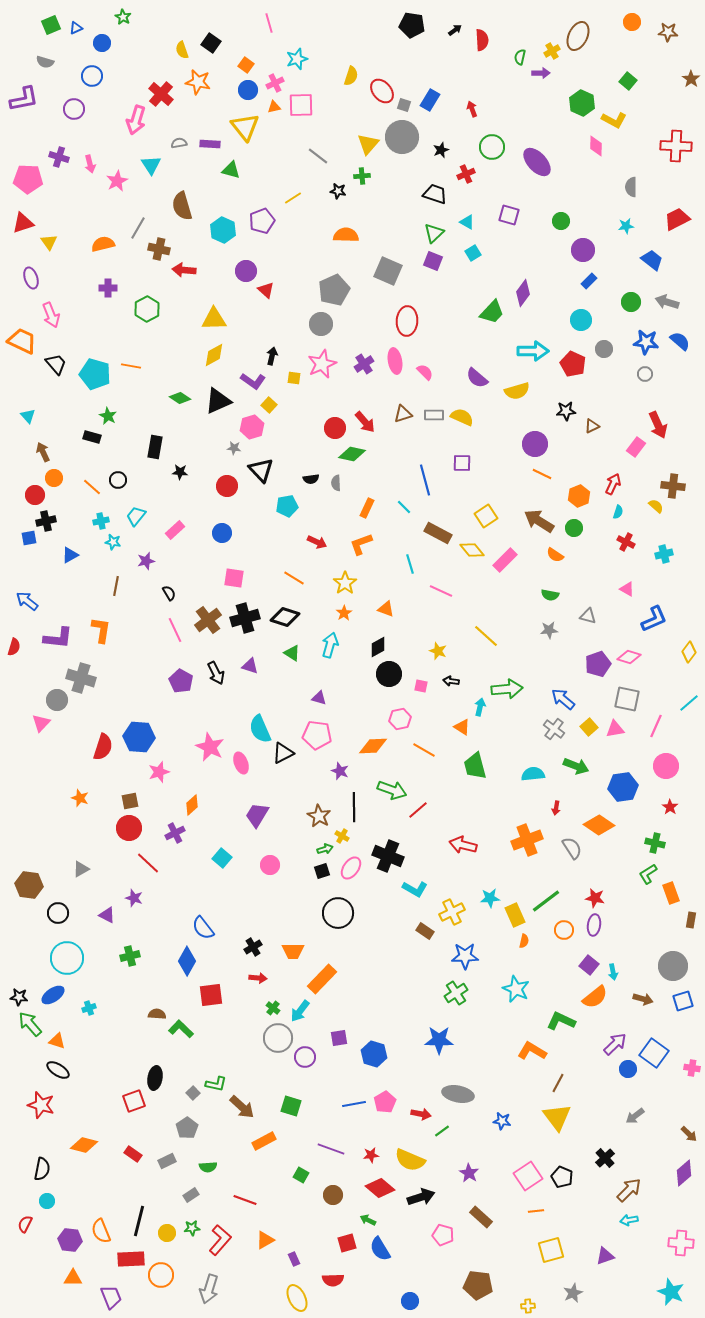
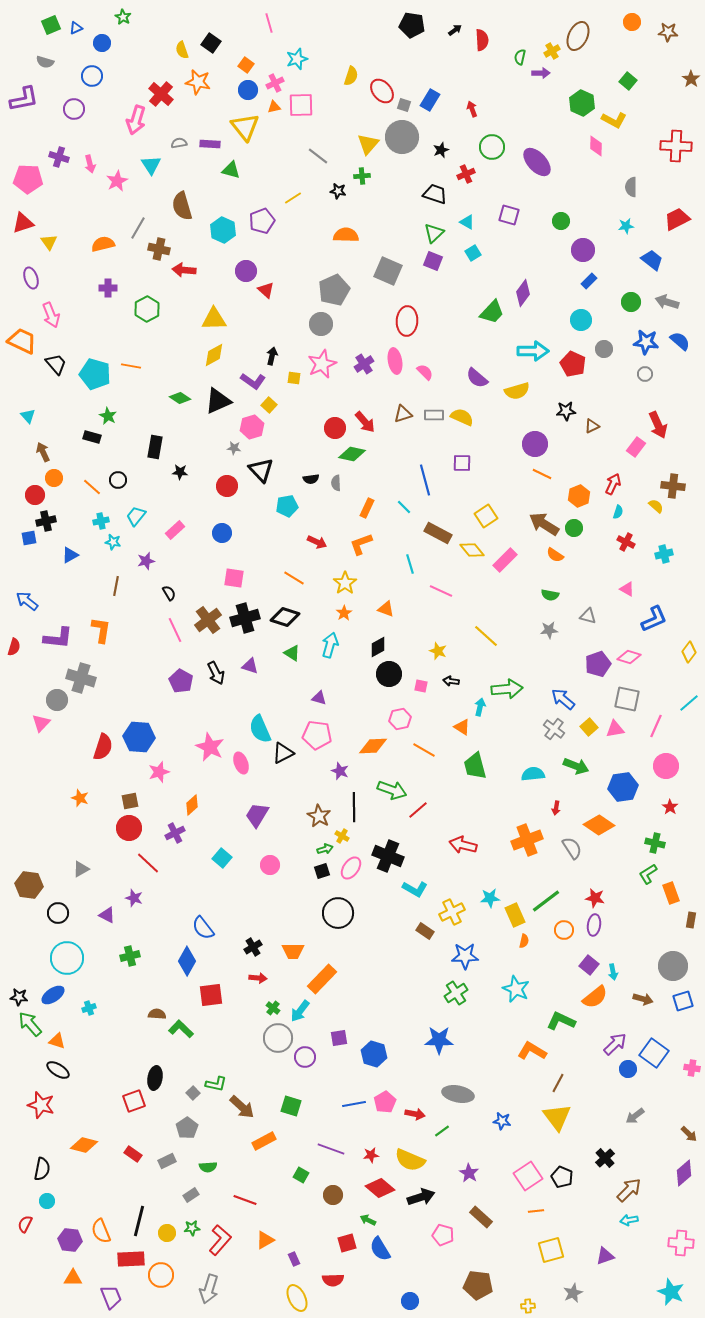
brown arrow at (539, 521): moved 5 px right, 3 px down
red arrow at (421, 1114): moved 6 px left
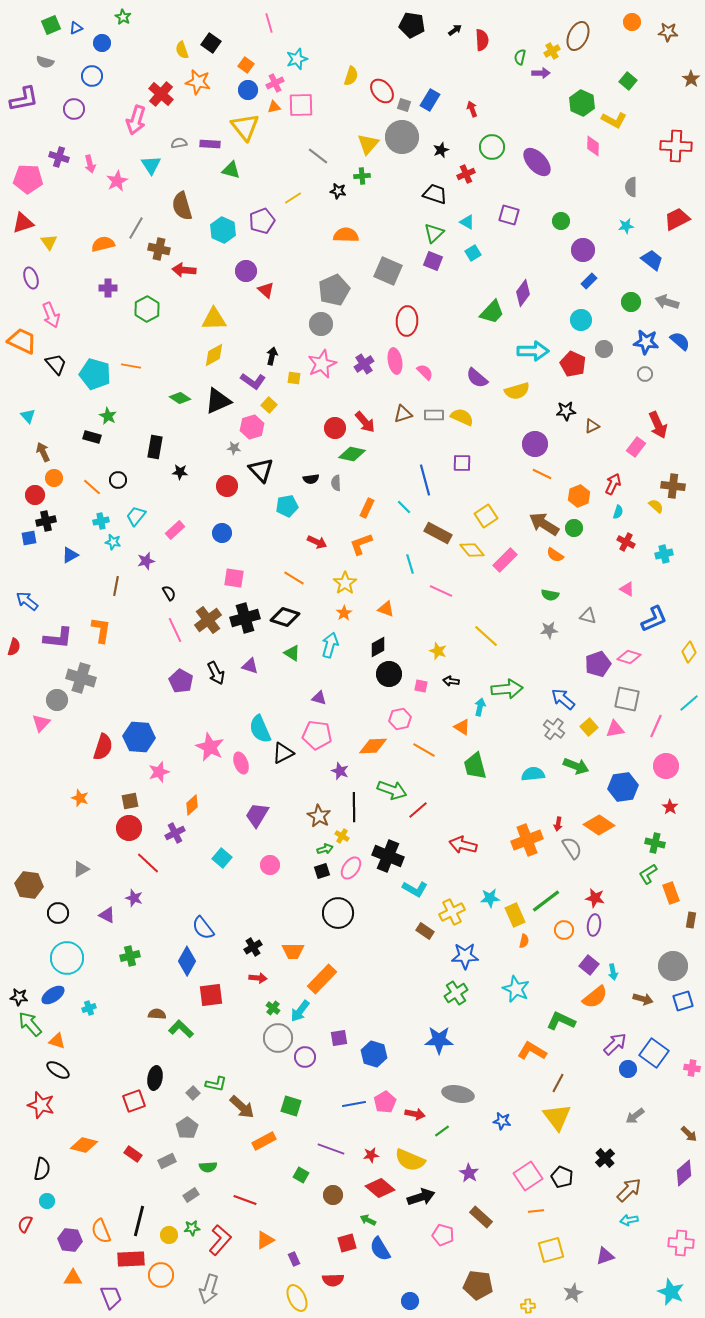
pink diamond at (596, 146): moved 3 px left
gray line at (138, 228): moved 2 px left
red arrow at (556, 808): moved 2 px right, 16 px down
yellow circle at (167, 1233): moved 2 px right, 2 px down
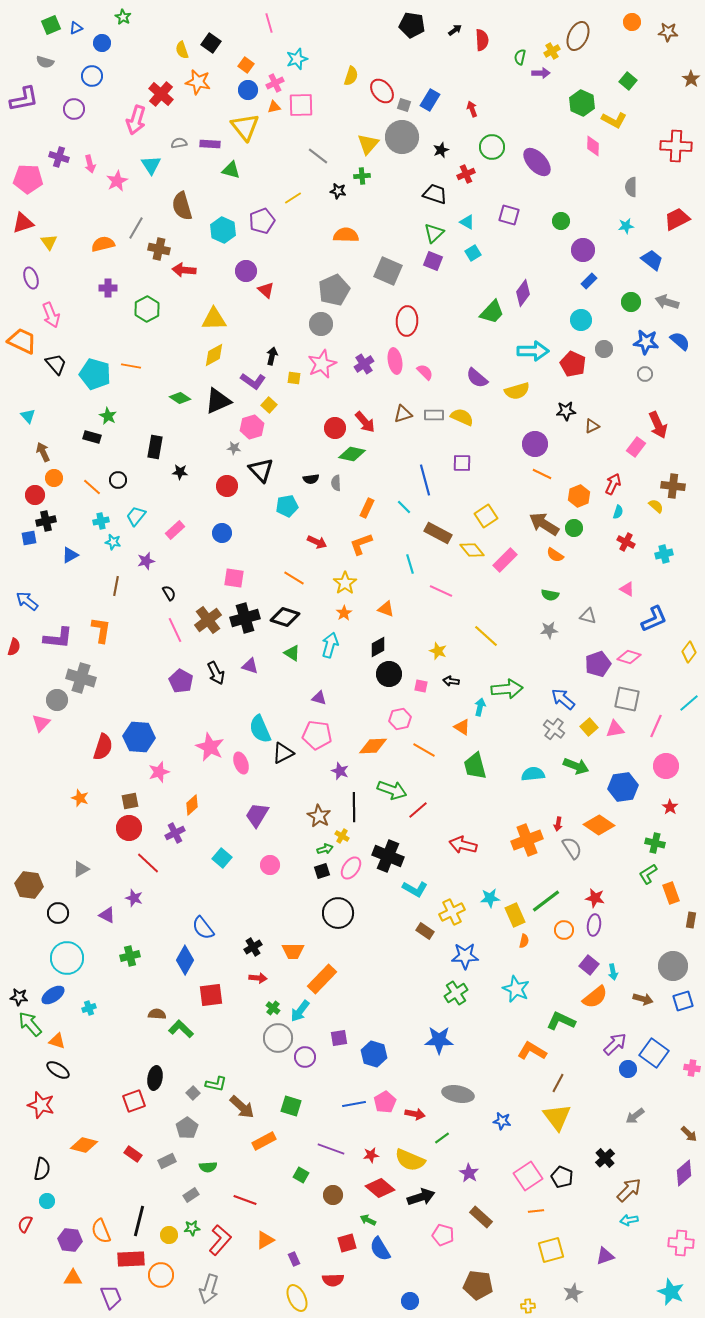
blue diamond at (187, 961): moved 2 px left, 1 px up
green line at (442, 1131): moved 7 px down
